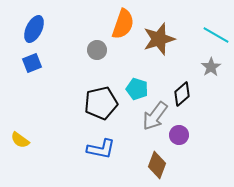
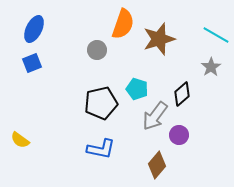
brown diamond: rotated 20 degrees clockwise
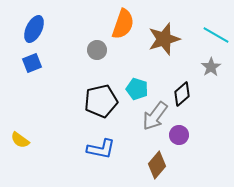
brown star: moved 5 px right
black pentagon: moved 2 px up
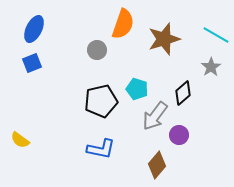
black diamond: moved 1 px right, 1 px up
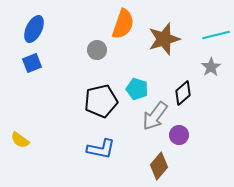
cyan line: rotated 44 degrees counterclockwise
brown diamond: moved 2 px right, 1 px down
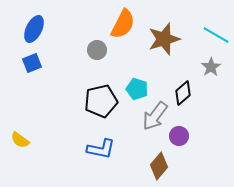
orange semicircle: rotated 8 degrees clockwise
cyan line: rotated 44 degrees clockwise
purple circle: moved 1 px down
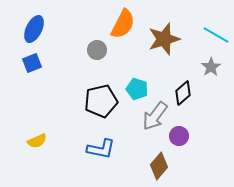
yellow semicircle: moved 17 px right, 1 px down; rotated 60 degrees counterclockwise
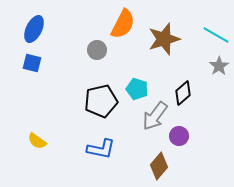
blue square: rotated 36 degrees clockwise
gray star: moved 8 px right, 1 px up
yellow semicircle: rotated 60 degrees clockwise
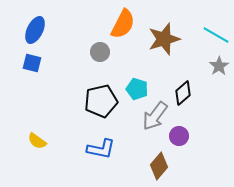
blue ellipse: moved 1 px right, 1 px down
gray circle: moved 3 px right, 2 px down
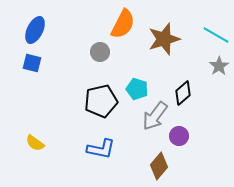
yellow semicircle: moved 2 px left, 2 px down
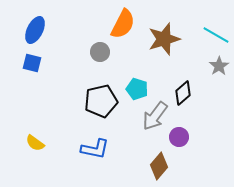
purple circle: moved 1 px down
blue L-shape: moved 6 px left
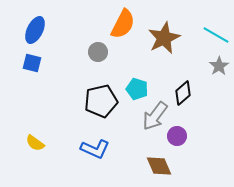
brown star: moved 1 px up; rotated 8 degrees counterclockwise
gray circle: moved 2 px left
purple circle: moved 2 px left, 1 px up
blue L-shape: rotated 12 degrees clockwise
brown diamond: rotated 64 degrees counterclockwise
